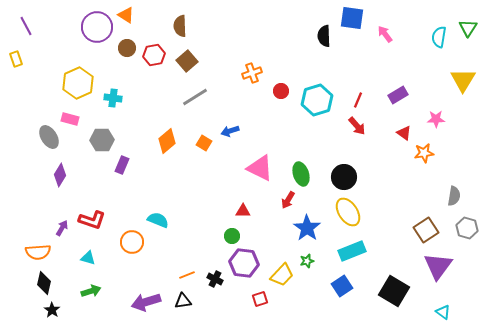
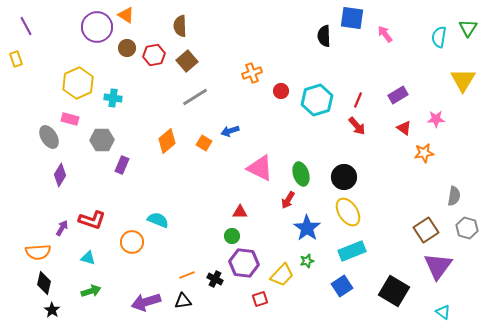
red triangle at (404, 133): moved 5 px up
red triangle at (243, 211): moved 3 px left, 1 px down
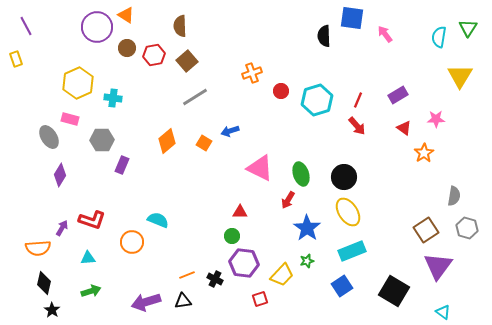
yellow triangle at (463, 80): moved 3 px left, 4 px up
orange star at (424, 153): rotated 24 degrees counterclockwise
orange semicircle at (38, 252): moved 4 px up
cyan triangle at (88, 258): rotated 21 degrees counterclockwise
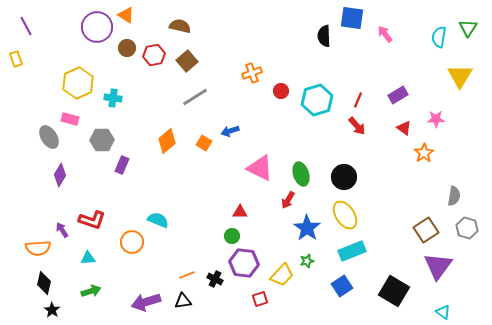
brown semicircle at (180, 26): rotated 105 degrees clockwise
yellow ellipse at (348, 212): moved 3 px left, 3 px down
purple arrow at (62, 228): moved 2 px down; rotated 63 degrees counterclockwise
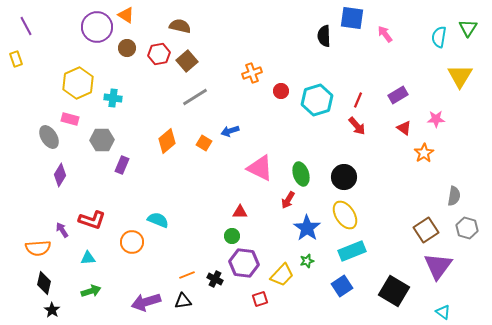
red hexagon at (154, 55): moved 5 px right, 1 px up
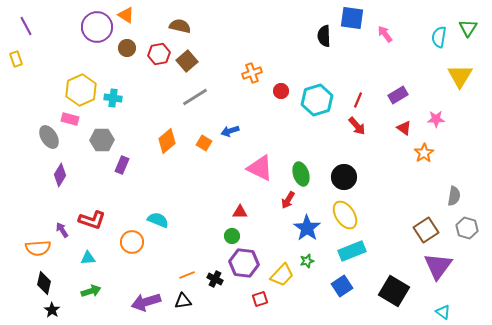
yellow hexagon at (78, 83): moved 3 px right, 7 px down
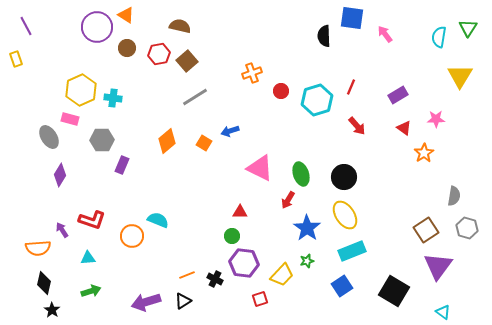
red line at (358, 100): moved 7 px left, 13 px up
orange circle at (132, 242): moved 6 px up
black triangle at (183, 301): rotated 24 degrees counterclockwise
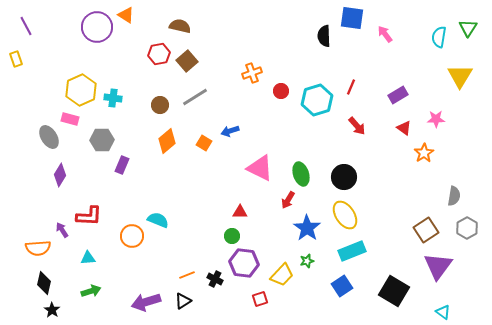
brown circle at (127, 48): moved 33 px right, 57 px down
red L-shape at (92, 220): moved 3 px left, 4 px up; rotated 16 degrees counterclockwise
gray hexagon at (467, 228): rotated 15 degrees clockwise
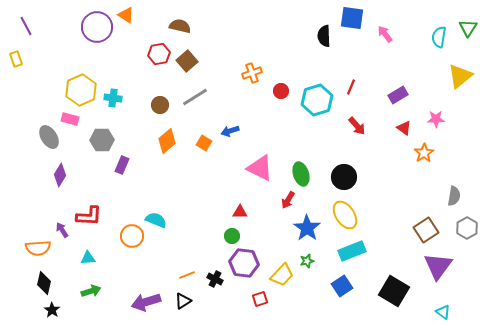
yellow triangle at (460, 76): rotated 20 degrees clockwise
cyan semicircle at (158, 220): moved 2 px left
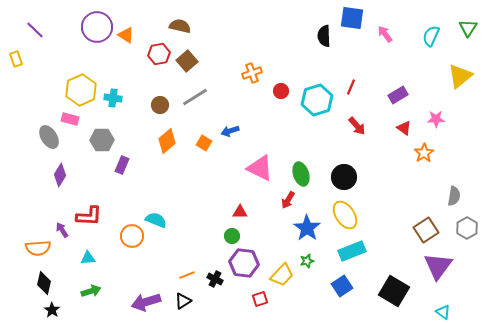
orange triangle at (126, 15): moved 20 px down
purple line at (26, 26): moved 9 px right, 4 px down; rotated 18 degrees counterclockwise
cyan semicircle at (439, 37): moved 8 px left, 1 px up; rotated 15 degrees clockwise
